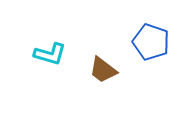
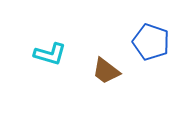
brown trapezoid: moved 3 px right, 1 px down
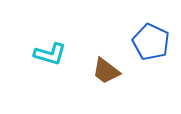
blue pentagon: rotated 6 degrees clockwise
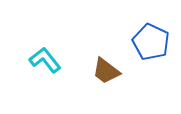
cyan L-shape: moved 5 px left, 6 px down; rotated 144 degrees counterclockwise
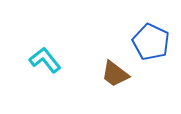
brown trapezoid: moved 9 px right, 3 px down
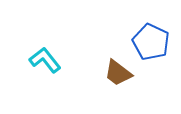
brown trapezoid: moved 3 px right, 1 px up
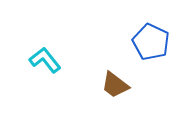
brown trapezoid: moved 3 px left, 12 px down
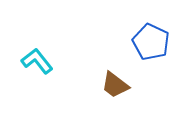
cyan L-shape: moved 8 px left, 1 px down
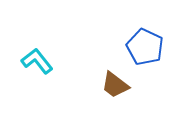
blue pentagon: moved 6 px left, 5 px down
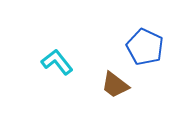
cyan L-shape: moved 20 px right, 1 px down
